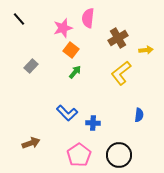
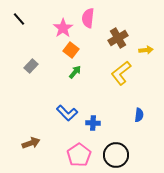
pink star: rotated 18 degrees counterclockwise
black circle: moved 3 px left
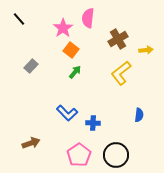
brown cross: moved 1 px down
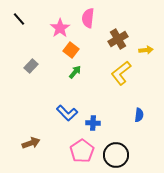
pink star: moved 3 px left
pink pentagon: moved 3 px right, 4 px up
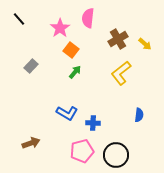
yellow arrow: moved 1 px left, 6 px up; rotated 48 degrees clockwise
blue L-shape: rotated 15 degrees counterclockwise
pink pentagon: rotated 20 degrees clockwise
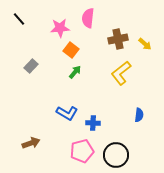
pink star: rotated 30 degrees clockwise
brown cross: rotated 18 degrees clockwise
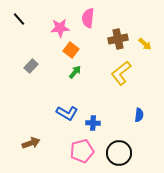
black circle: moved 3 px right, 2 px up
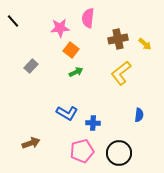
black line: moved 6 px left, 2 px down
green arrow: moved 1 px right; rotated 24 degrees clockwise
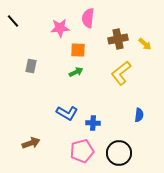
orange square: moved 7 px right; rotated 35 degrees counterclockwise
gray rectangle: rotated 32 degrees counterclockwise
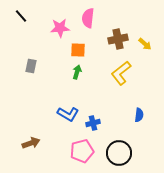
black line: moved 8 px right, 5 px up
green arrow: moved 1 px right; rotated 48 degrees counterclockwise
blue L-shape: moved 1 px right, 1 px down
blue cross: rotated 16 degrees counterclockwise
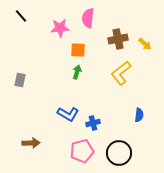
gray rectangle: moved 11 px left, 14 px down
brown arrow: rotated 18 degrees clockwise
